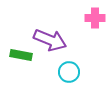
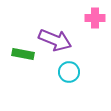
purple arrow: moved 5 px right
green rectangle: moved 2 px right, 1 px up
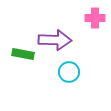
purple arrow: rotated 20 degrees counterclockwise
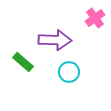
pink cross: rotated 36 degrees counterclockwise
green rectangle: moved 8 px down; rotated 30 degrees clockwise
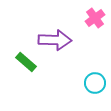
green rectangle: moved 3 px right
cyan circle: moved 26 px right, 11 px down
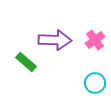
pink cross: moved 22 px down
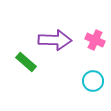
pink cross: rotated 30 degrees counterclockwise
cyan circle: moved 2 px left, 2 px up
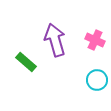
purple arrow: rotated 108 degrees counterclockwise
cyan circle: moved 4 px right, 1 px up
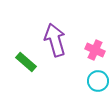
pink cross: moved 10 px down
cyan circle: moved 1 px right, 1 px down
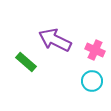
purple arrow: rotated 48 degrees counterclockwise
cyan circle: moved 6 px left
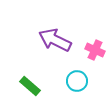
green rectangle: moved 4 px right, 24 px down
cyan circle: moved 15 px left
